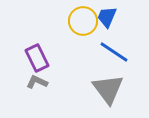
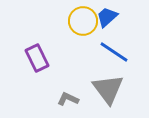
blue trapezoid: rotated 25 degrees clockwise
gray L-shape: moved 31 px right, 17 px down
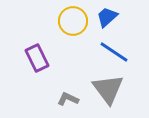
yellow circle: moved 10 px left
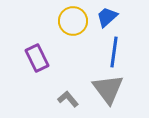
blue line: rotated 64 degrees clockwise
gray L-shape: rotated 25 degrees clockwise
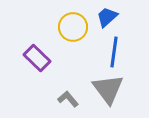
yellow circle: moved 6 px down
purple rectangle: rotated 20 degrees counterclockwise
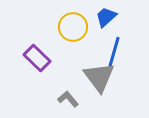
blue trapezoid: moved 1 px left
blue line: rotated 8 degrees clockwise
gray triangle: moved 9 px left, 12 px up
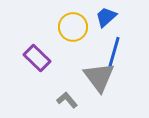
gray L-shape: moved 1 px left, 1 px down
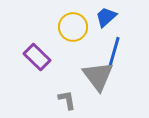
purple rectangle: moved 1 px up
gray triangle: moved 1 px left, 1 px up
gray L-shape: rotated 30 degrees clockwise
